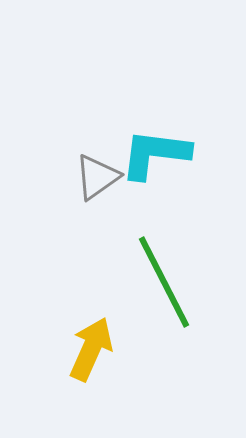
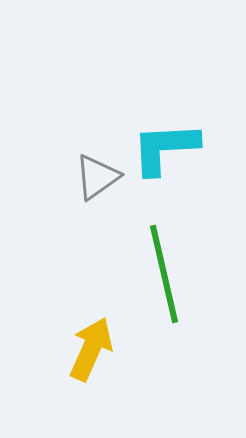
cyan L-shape: moved 10 px right, 6 px up; rotated 10 degrees counterclockwise
green line: moved 8 px up; rotated 14 degrees clockwise
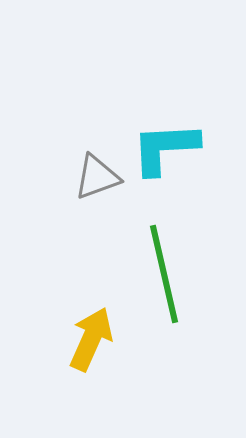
gray triangle: rotated 15 degrees clockwise
yellow arrow: moved 10 px up
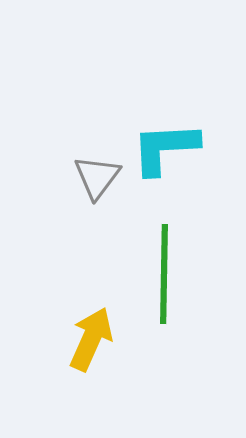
gray triangle: rotated 33 degrees counterclockwise
green line: rotated 14 degrees clockwise
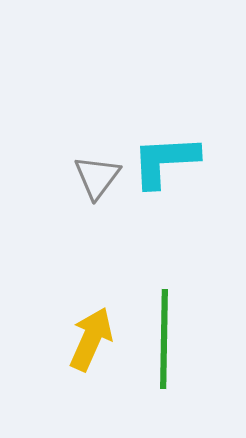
cyan L-shape: moved 13 px down
green line: moved 65 px down
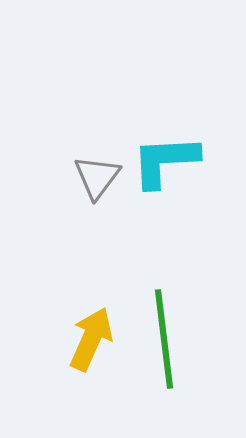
green line: rotated 8 degrees counterclockwise
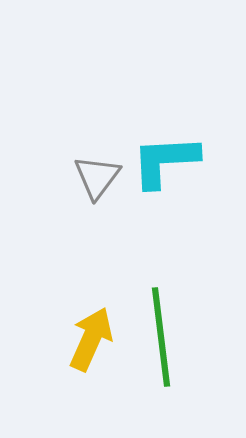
green line: moved 3 px left, 2 px up
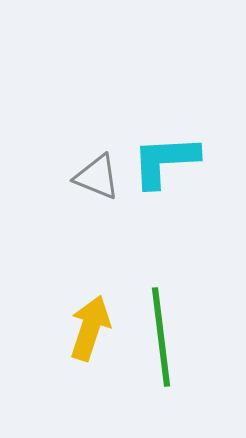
gray triangle: rotated 45 degrees counterclockwise
yellow arrow: moved 1 px left, 11 px up; rotated 6 degrees counterclockwise
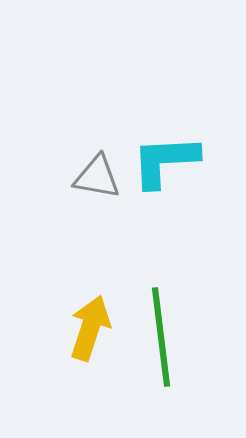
gray triangle: rotated 12 degrees counterclockwise
